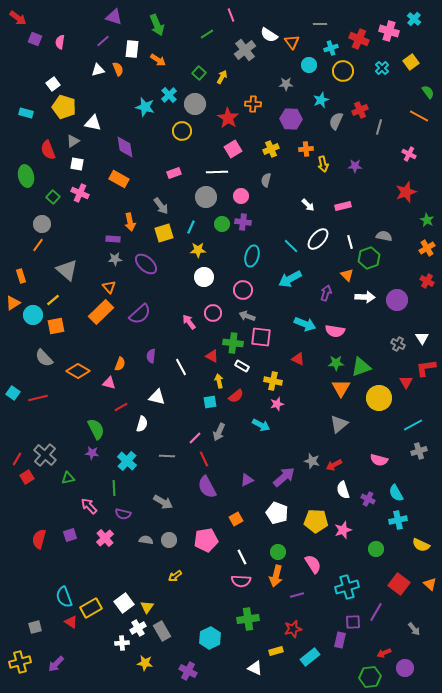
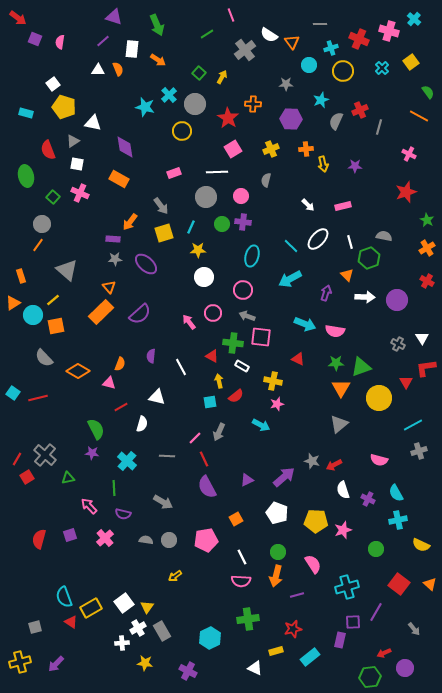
white triangle at (98, 70): rotated 16 degrees clockwise
orange arrow at (130, 222): rotated 48 degrees clockwise
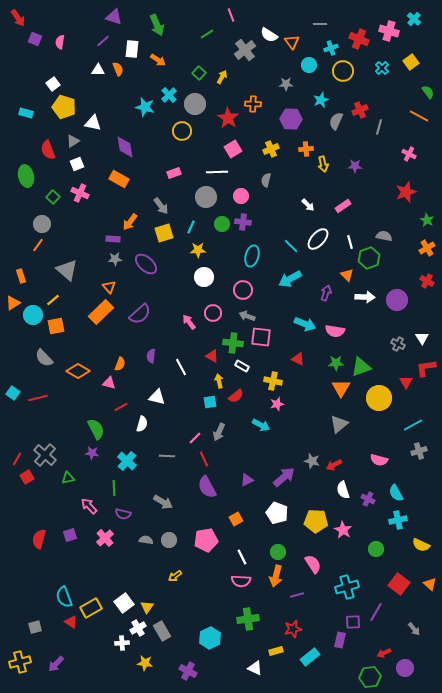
red arrow at (18, 18): rotated 18 degrees clockwise
white square at (77, 164): rotated 32 degrees counterclockwise
pink rectangle at (343, 206): rotated 21 degrees counterclockwise
pink star at (343, 530): rotated 24 degrees counterclockwise
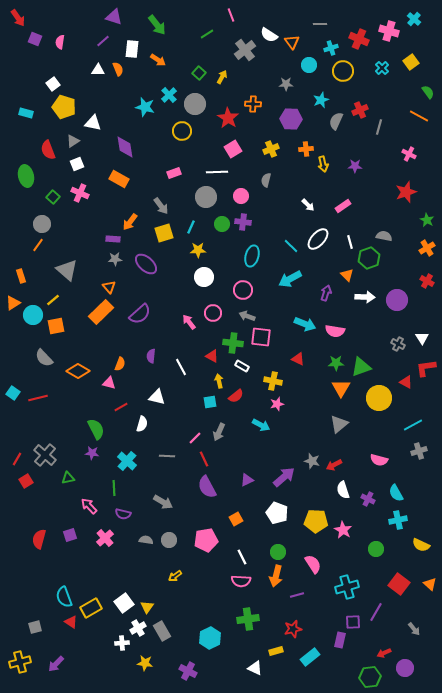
green arrow at (157, 25): rotated 15 degrees counterclockwise
red triangle at (406, 382): rotated 32 degrees counterclockwise
red square at (27, 477): moved 1 px left, 4 px down
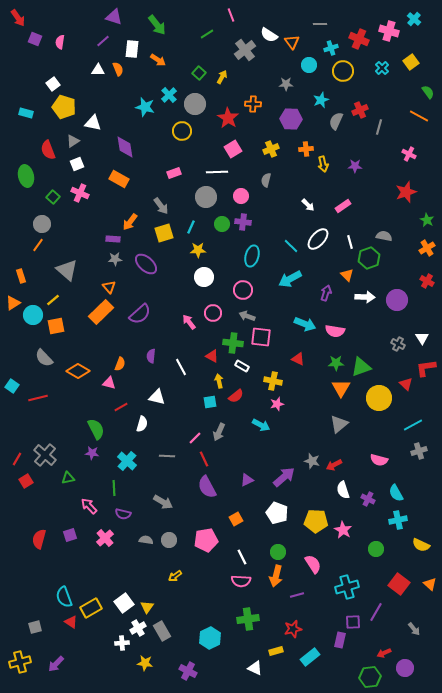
red triangle at (406, 382): moved 2 px down; rotated 16 degrees clockwise
cyan square at (13, 393): moved 1 px left, 7 px up
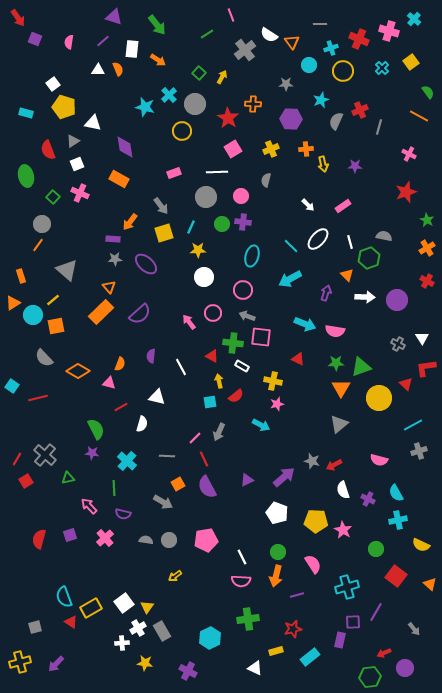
pink semicircle at (60, 42): moved 9 px right
orange square at (236, 519): moved 58 px left, 35 px up
red square at (399, 584): moved 3 px left, 8 px up
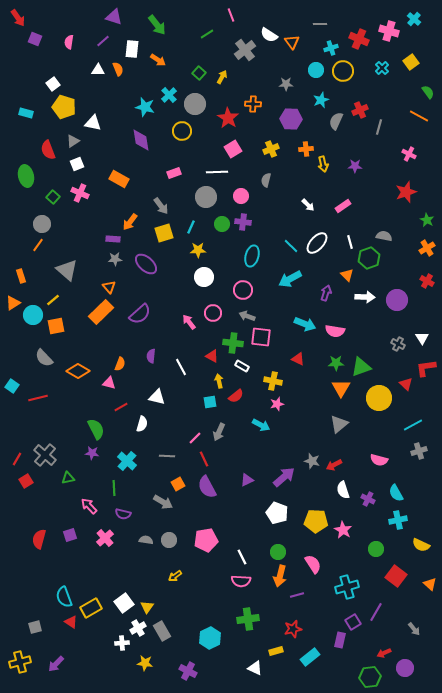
cyan circle at (309, 65): moved 7 px right, 5 px down
purple diamond at (125, 147): moved 16 px right, 7 px up
white ellipse at (318, 239): moved 1 px left, 4 px down
orange arrow at (276, 576): moved 4 px right
purple square at (353, 622): rotated 28 degrees counterclockwise
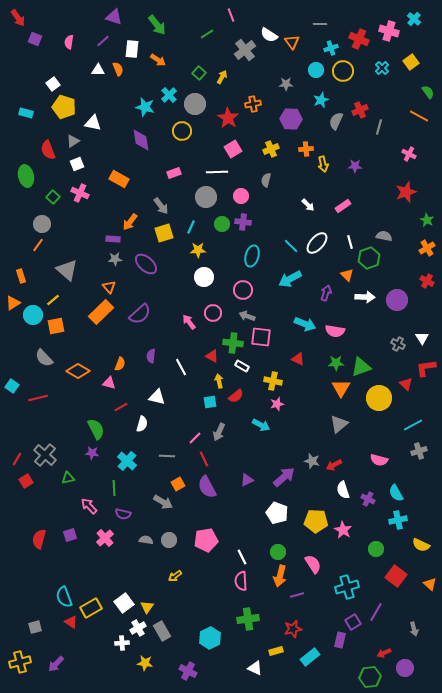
orange cross at (253, 104): rotated 14 degrees counterclockwise
pink semicircle at (241, 581): rotated 84 degrees clockwise
gray arrow at (414, 629): rotated 24 degrees clockwise
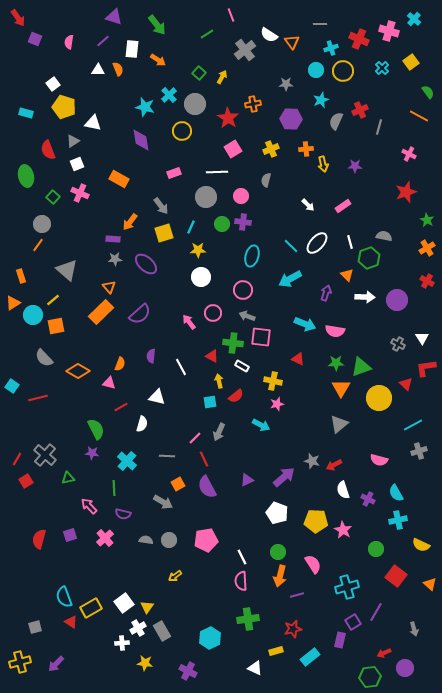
white circle at (204, 277): moved 3 px left
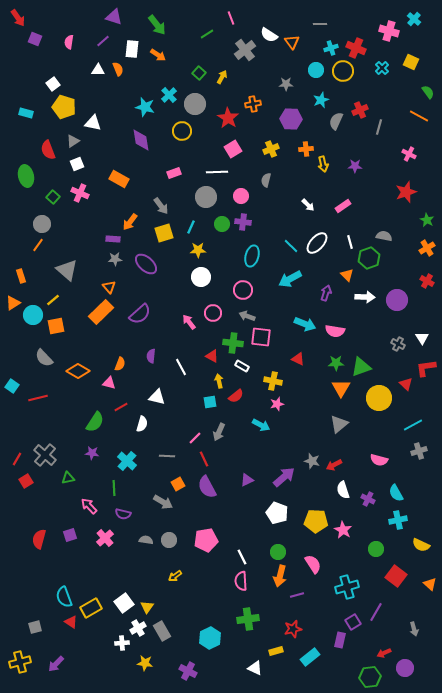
pink line at (231, 15): moved 3 px down
red cross at (359, 39): moved 3 px left, 9 px down
orange arrow at (158, 60): moved 5 px up
yellow square at (411, 62): rotated 28 degrees counterclockwise
green semicircle at (96, 429): moved 1 px left, 7 px up; rotated 60 degrees clockwise
